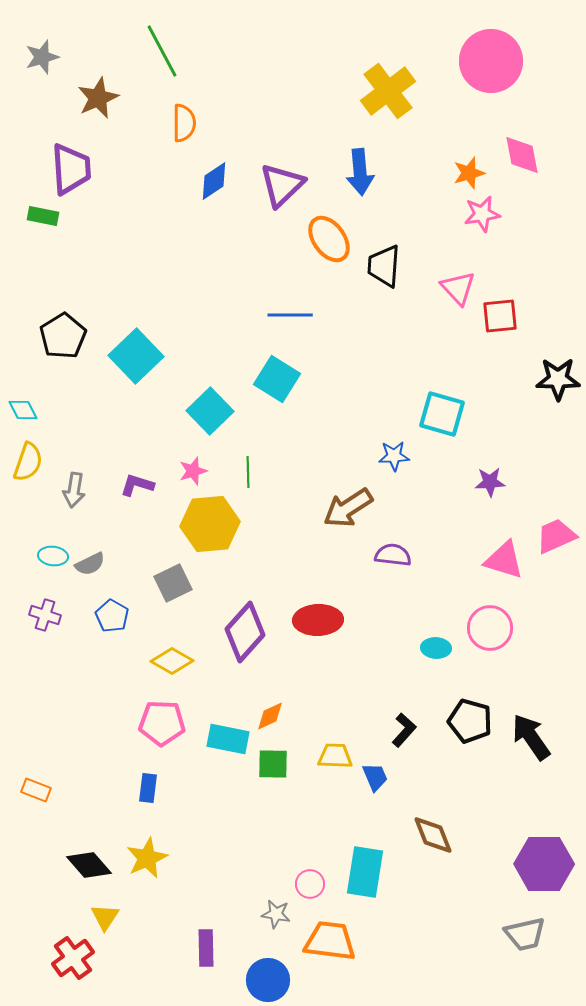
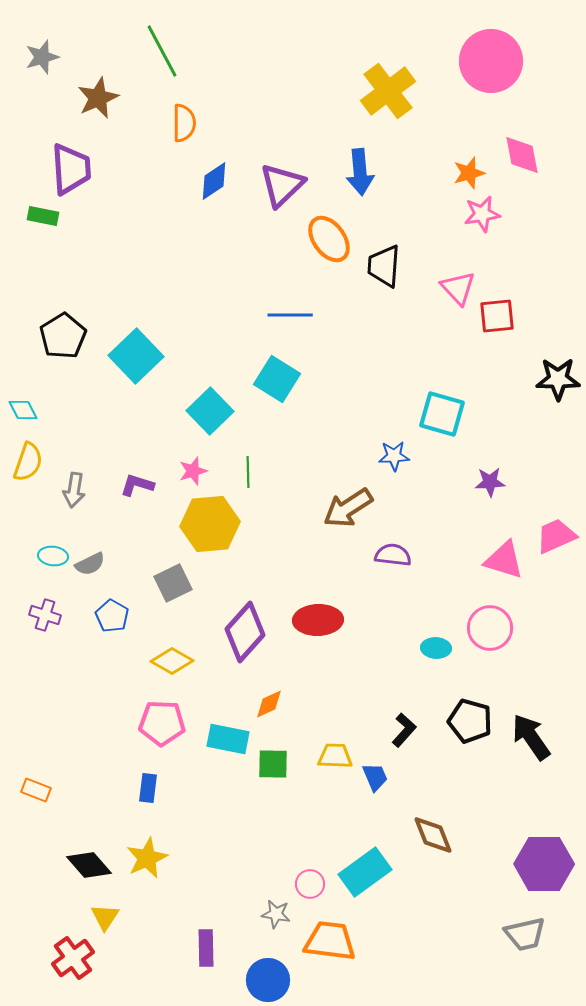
red square at (500, 316): moved 3 px left
orange diamond at (270, 716): moved 1 px left, 12 px up
cyan rectangle at (365, 872): rotated 45 degrees clockwise
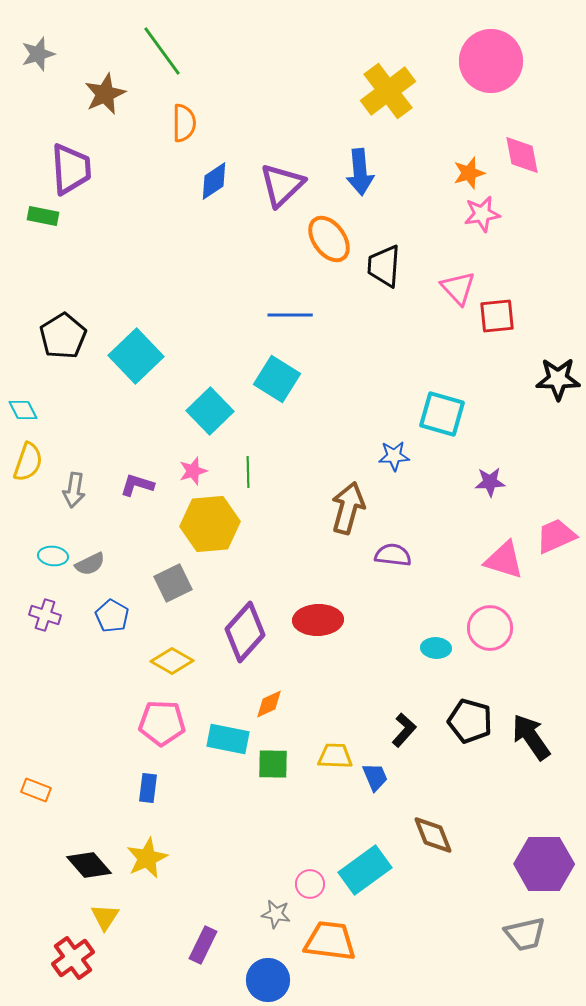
green line at (162, 51): rotated 8 degrees counterclockwise
gray star at (42, 57): moved 4 px left, 3 px up
brown star at (98, 98): moved 7 px right, 4 px up
brown arrow at (348, 508): rotated 138 degrees clockwise
cyan rectangle at (365, 872): moved 2 px up
purple rectangle at (206, 948): moved 3 px left, 3 px up; rotated 27 degrees clockwise
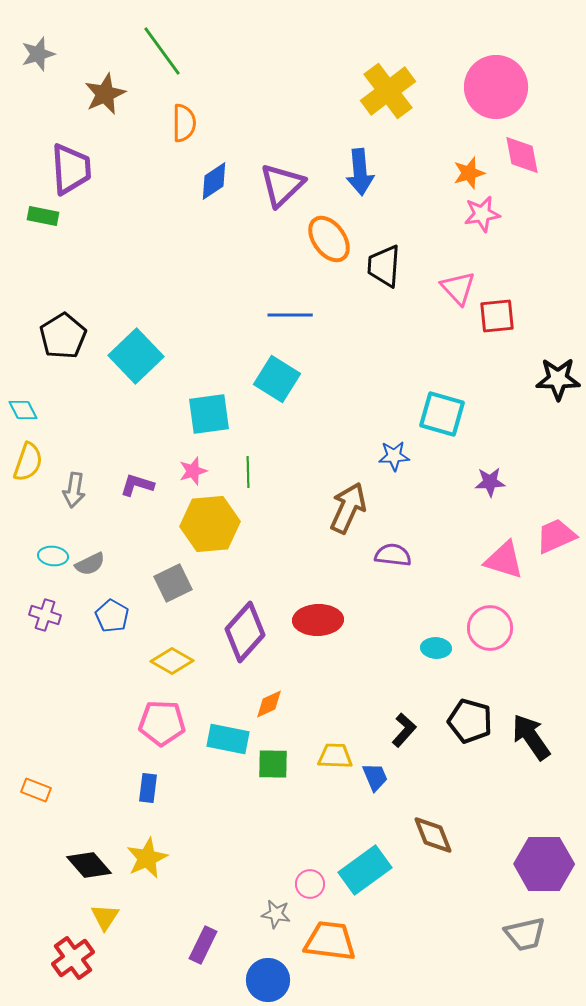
pink circle at (491, 61): moved 5 px right, 26 px down
cyan square at (210, 411): moved 1 px left, 3 px down; rotated 36 degrees clockwise
brown arrow at (348, 508): rotated 9 degrees clockwise
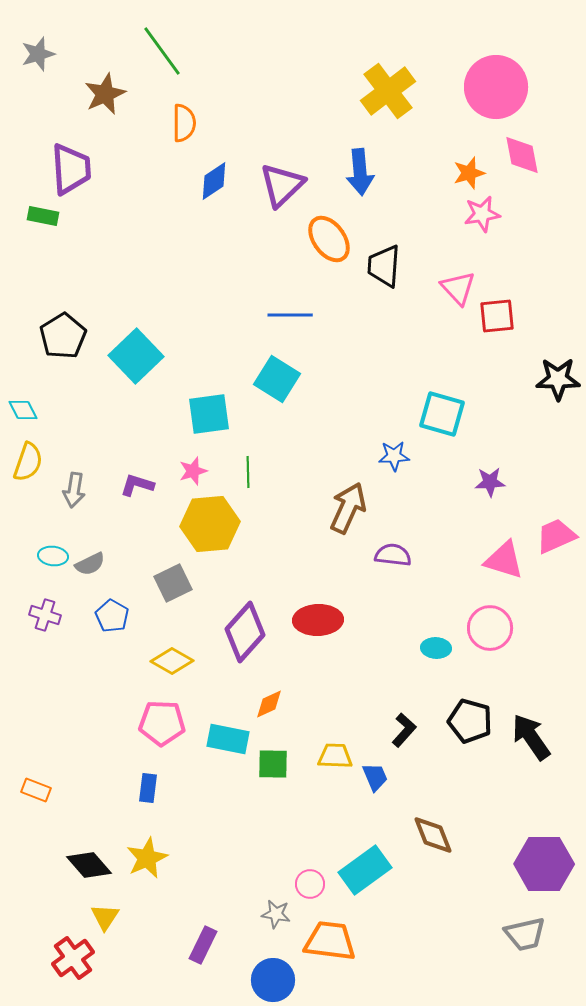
blue circle at (268, 980): moved 5 px right
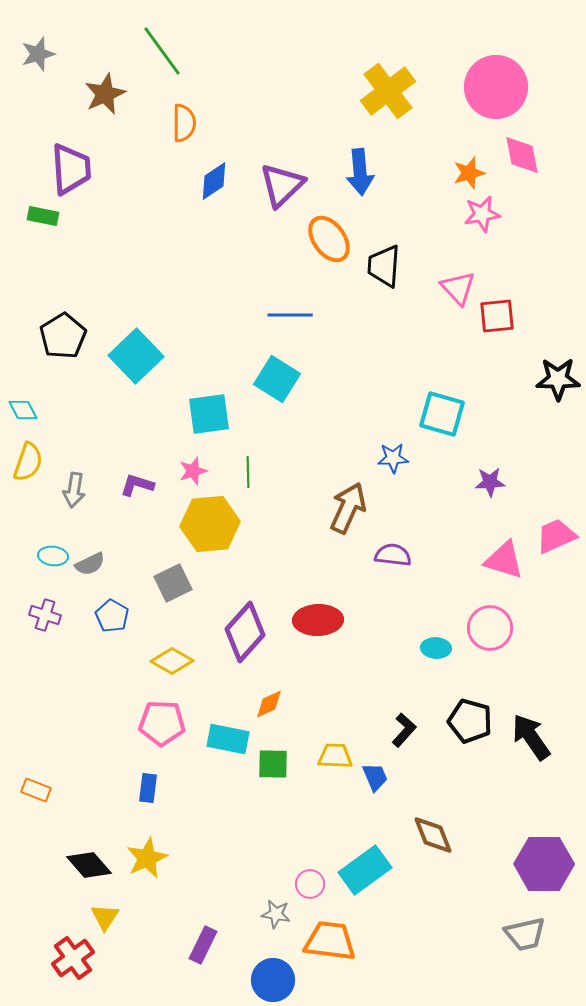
blue star at (394, 456): moved 1 px left, 2 px down
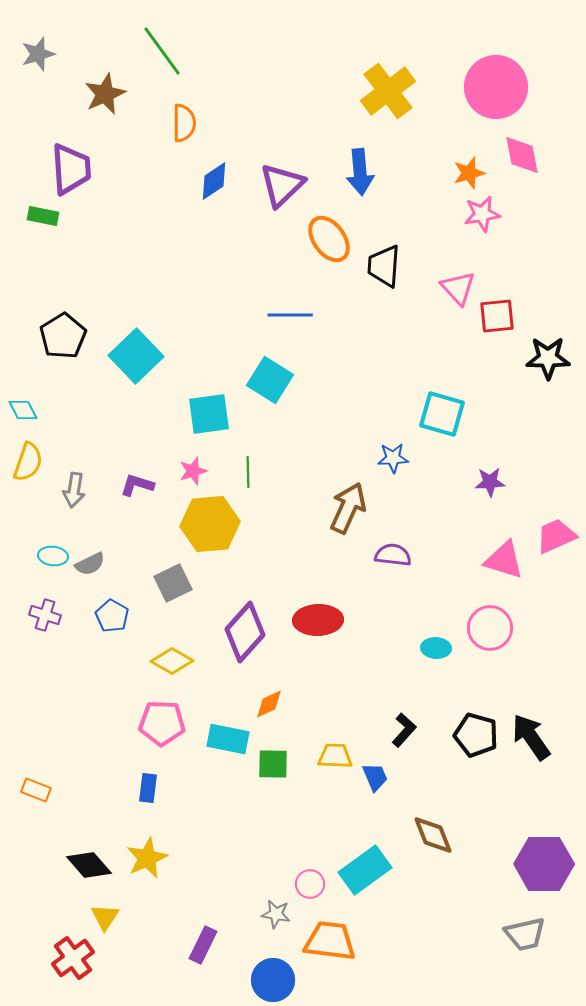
cyan square at (277, 379): moved 7 px left, 1 px down
black star at (558, 379): moved 10 px left, 21 px up
black pentagon at (470, 721): moved 6 px right, 14 px down
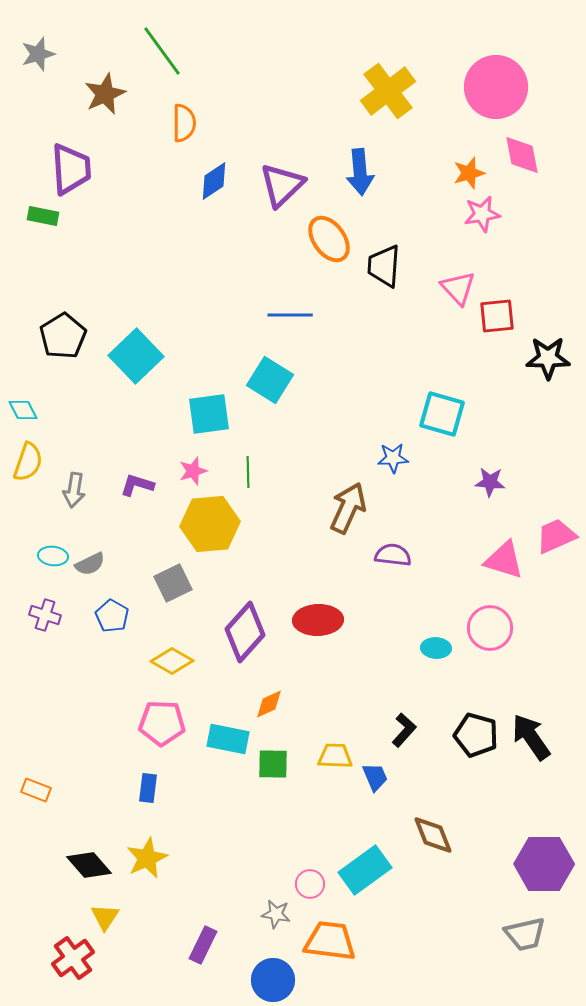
purple star at (490, 482): rotated 8 degrees clockwise
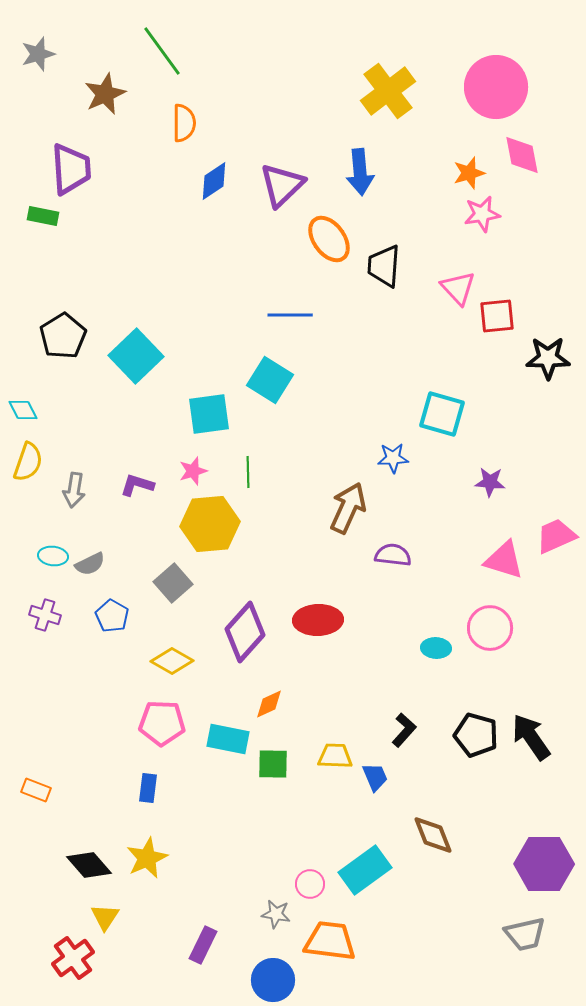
gray square at (173, 583): rotated 15 degrees counterclockwise
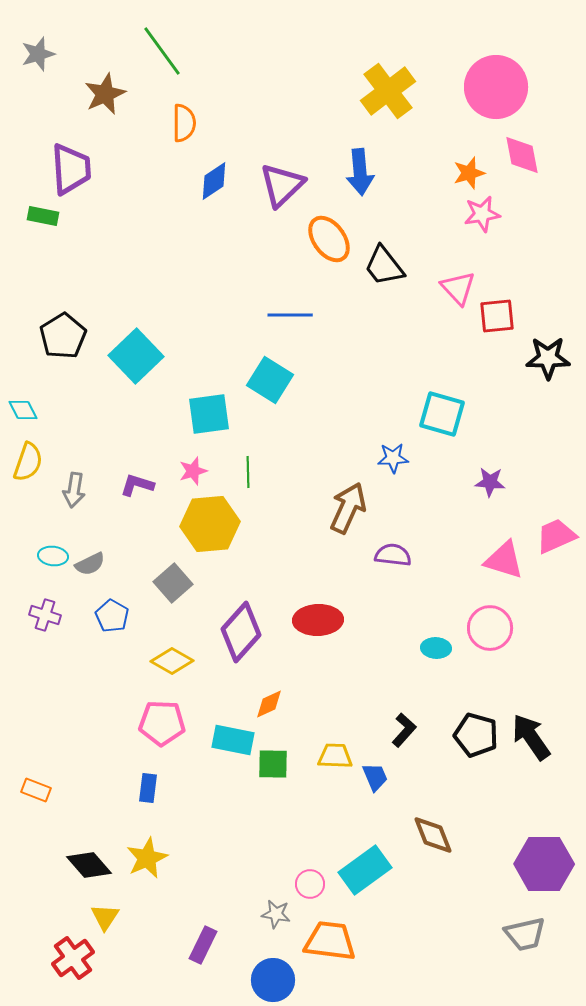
black trapezoid at (384, 266): rotated 42 degrees counterclockwise
purple diamond at (245, 632): moved 4 px left
cyan rectangle at (228, 739): moved 5 px right, 1 px down
